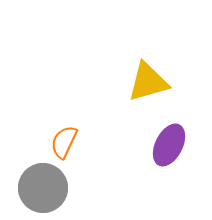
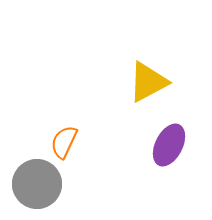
yellow triangle: rotated 12 degrees counterclockwise
gray circle: moved 6 px left, 4 px up
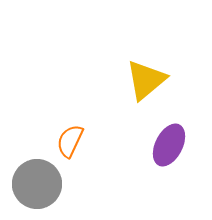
yellow triangle: moved 2 px left, 2 px up; rotated 12 degrees counterclockwise
orange semicircle: moved 6 px right, 1 px up
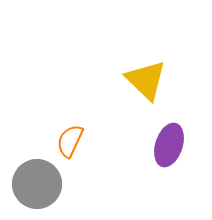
yellow triangle: rotated 36 degrees counterclockwise
purple ellipse: rotated 9 degrees counterclockwise
